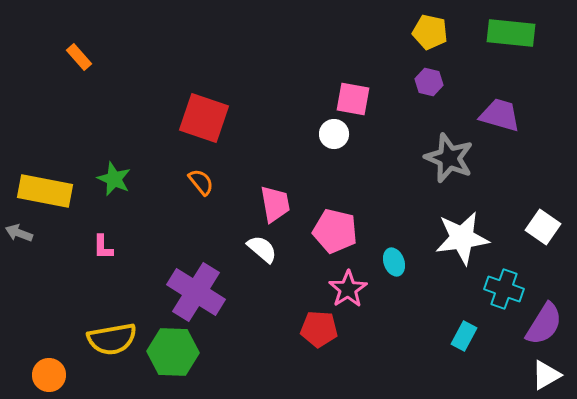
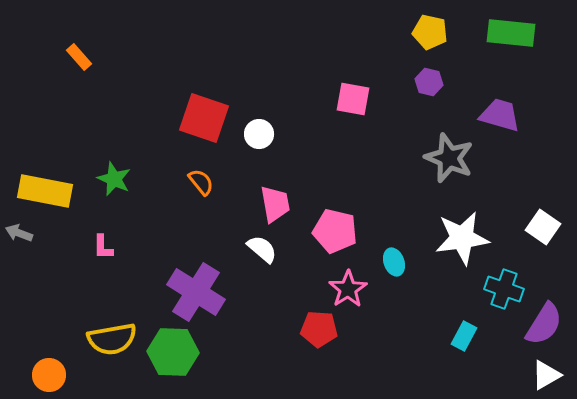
white circle: moved 75 px left
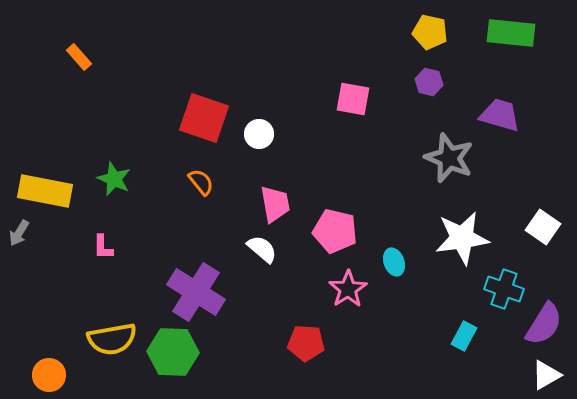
gray arrow: rotated 80 degrees counterclockwise
red pentagon: moved 13 px left, 14 px down
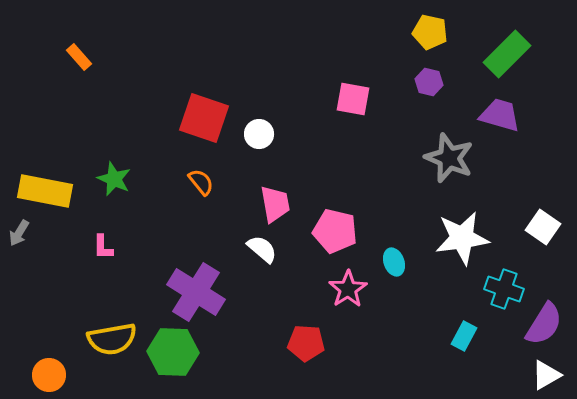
green rectangle: moved 4 px left, 21 px down; rotated 51 degrees counterclockwise
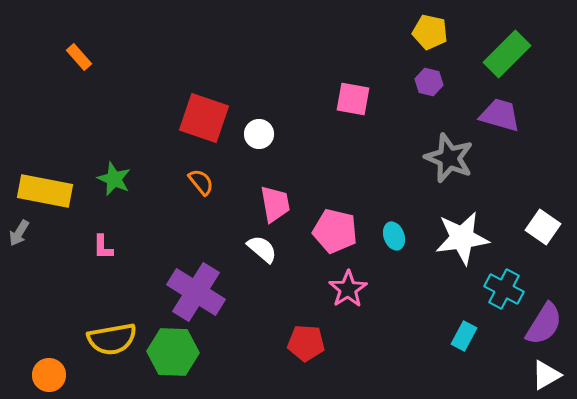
cyan ellipse: moved 26 px up
cyan cross: rotated 9 degrees clockwise
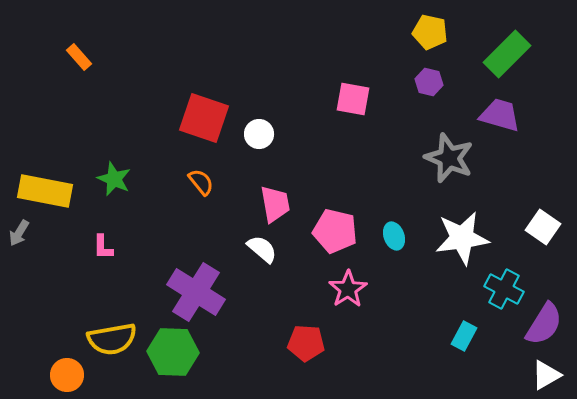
orange circle: moved 18 px right
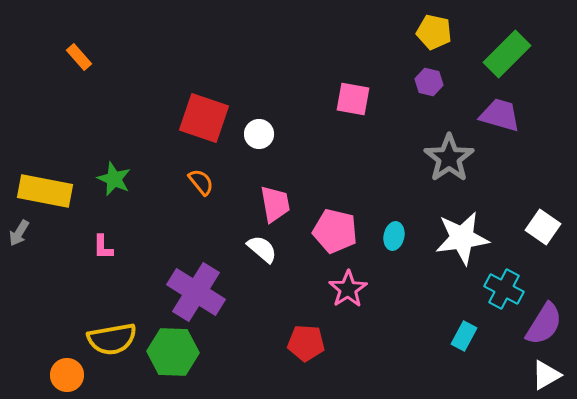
yellow pentagon: moved 4 px right
gray star: rotated 15 degrees clockwise
cyan ellipse: rotated 32 degrees clockwise
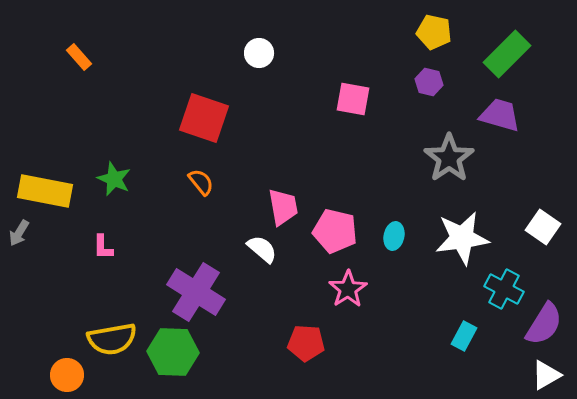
white circle: moved 81 px up
pink trapezoid: moved 8 px right, 3 px down
